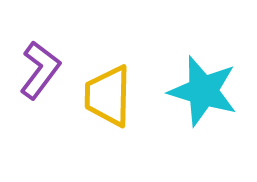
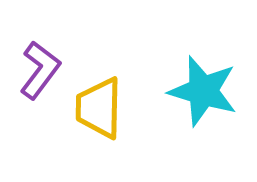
yellow trapezoid: moved 9 px left, 12 px down
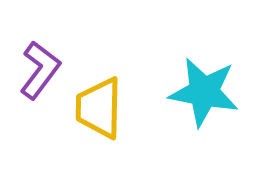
cyan star: moved 1 px right, 1 px down; rotated 6 degrees counterclockwise
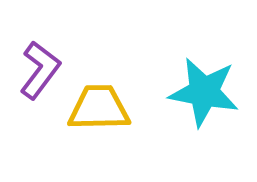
yellow trapezoid: rotated 88 degrees clockwise
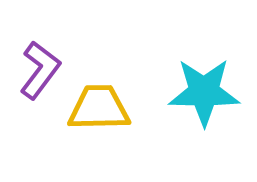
cyan star: rotated 10 degrees counterclockwise
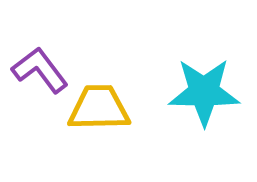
purple L-shape: rotated 74 degrees counterclockwise
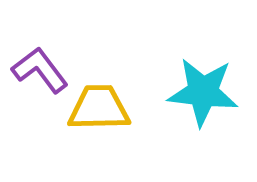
cyan star: moved 1 px left; rotated 6 degrees clockwise
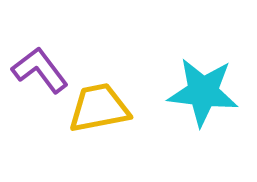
yellow trapezoid: rotated 10 degrees counterclockwise
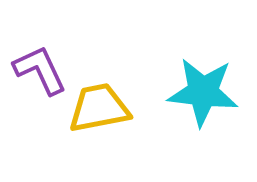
purple L-shape: rotated 12 degrees clockwise
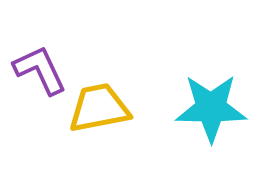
cyan star: moved 8 px right, 16 px down; rotated 6 degrees counterclockwise
